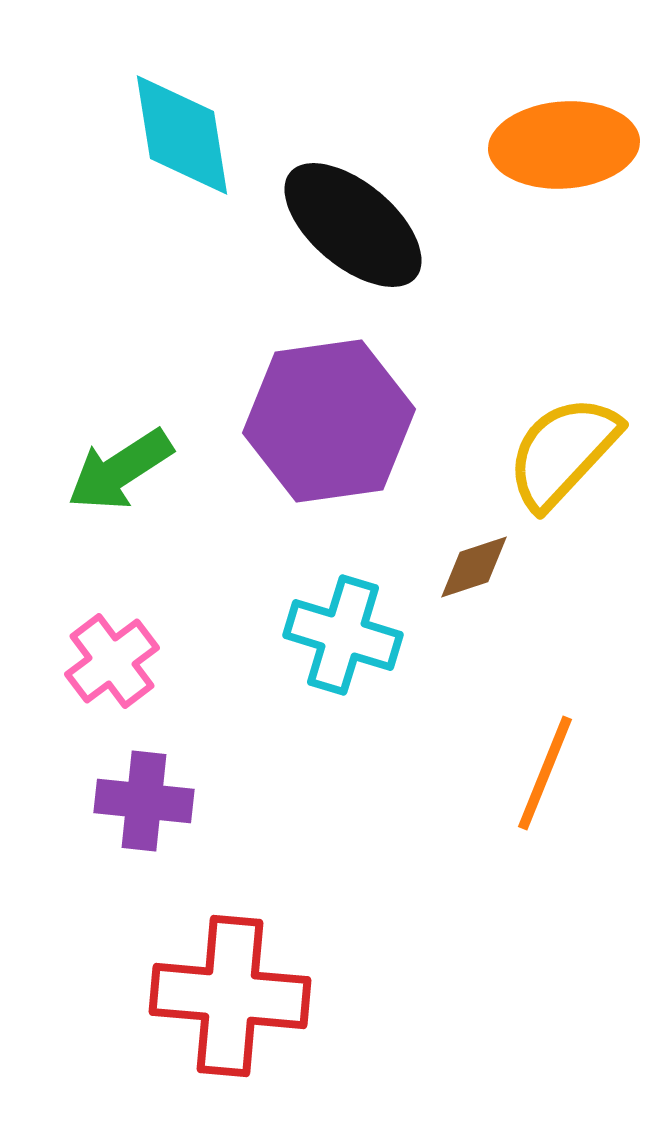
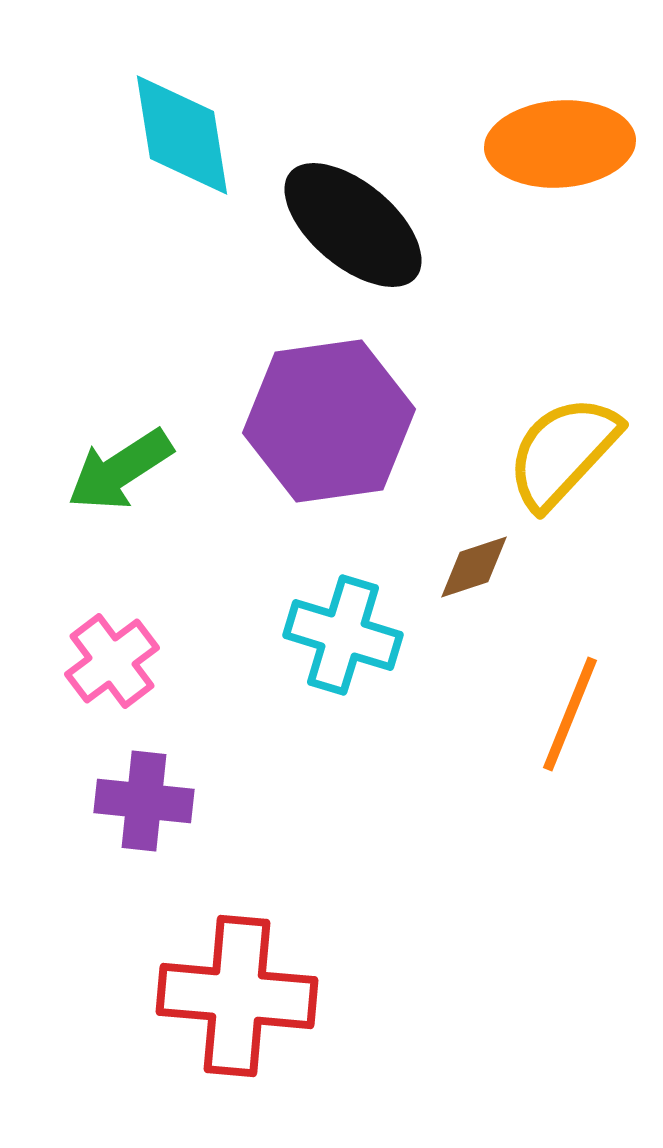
orange ellipse: moved 4 px left, 1 px up
orange line: moved 25 px right, 59 px up
red cross: moved 7 px right
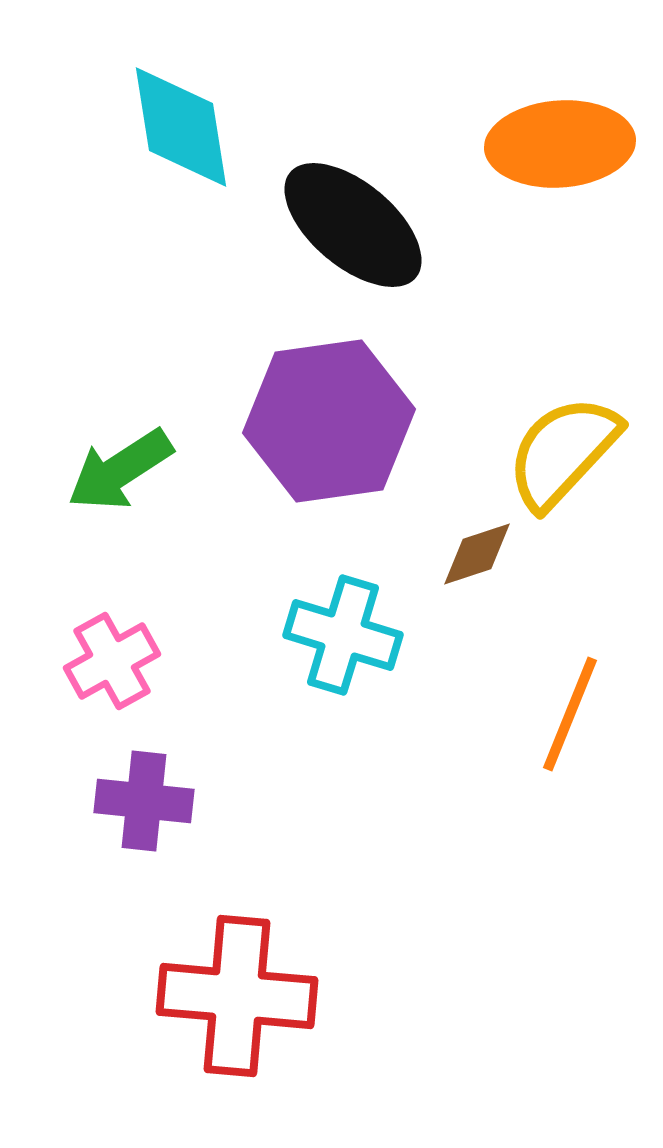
cyan diamond: moved 1 px left, 8 px up
brown diamond: moved 3 px right, 13 px up
pink cross: rotated 8 degrees clockwise
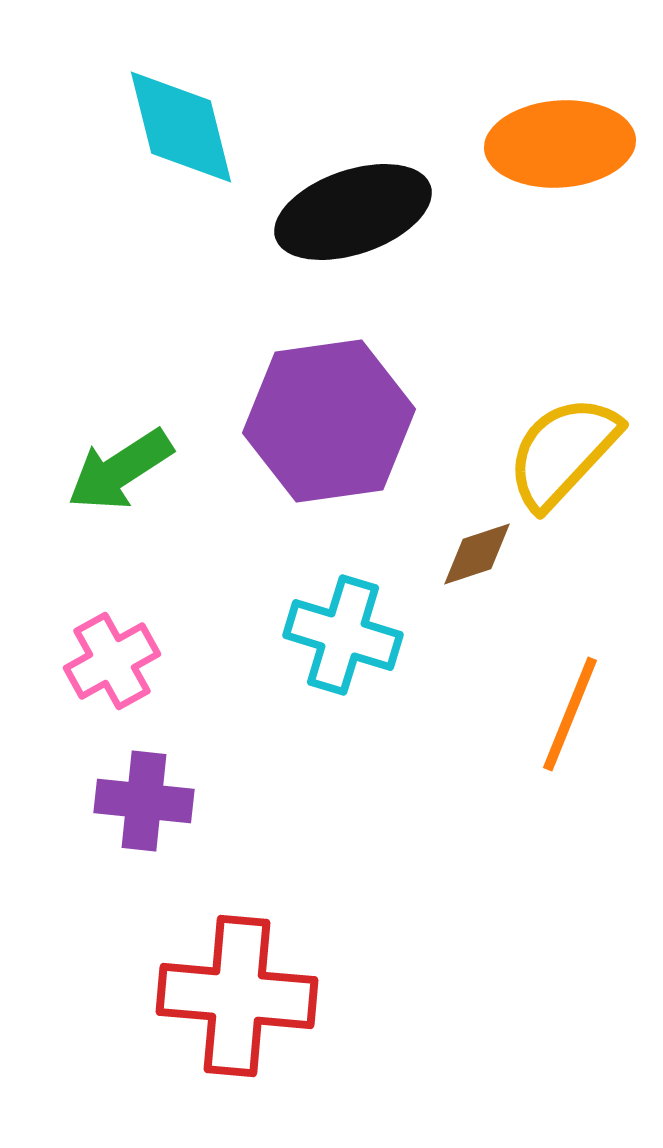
cyan diamond: rotated 5 degrees counterclockwise
black ellipse: moved 13 px up; rotated 59 degrees counterclockwise
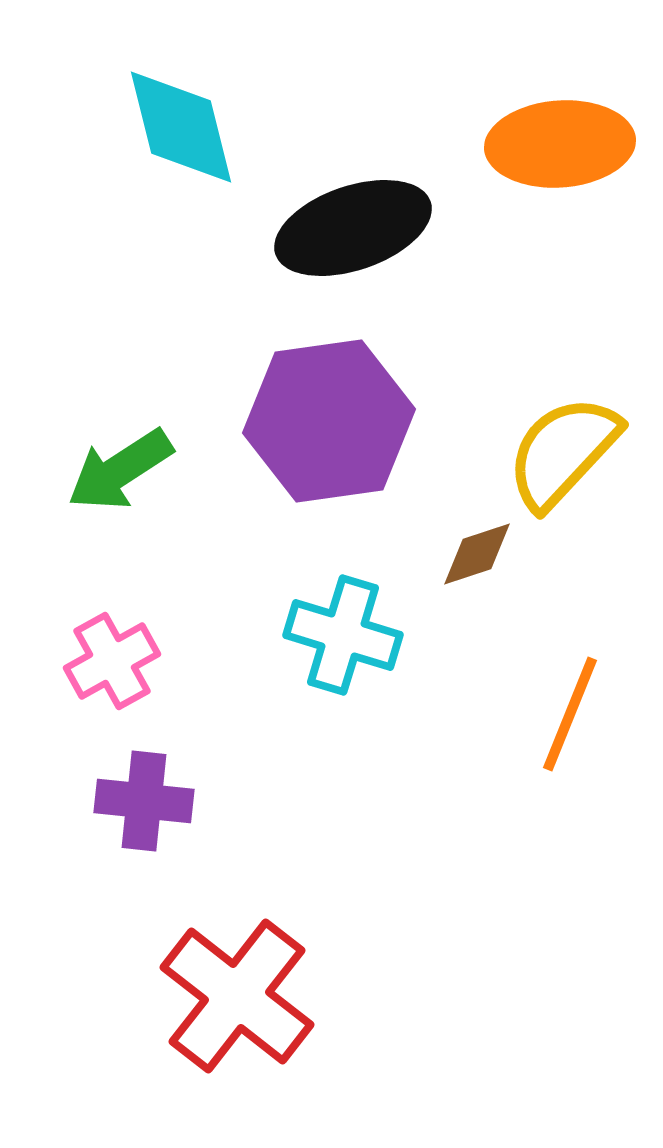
black ellipse: moved 16 px down
red cross: rotated 33 degrees clockwise
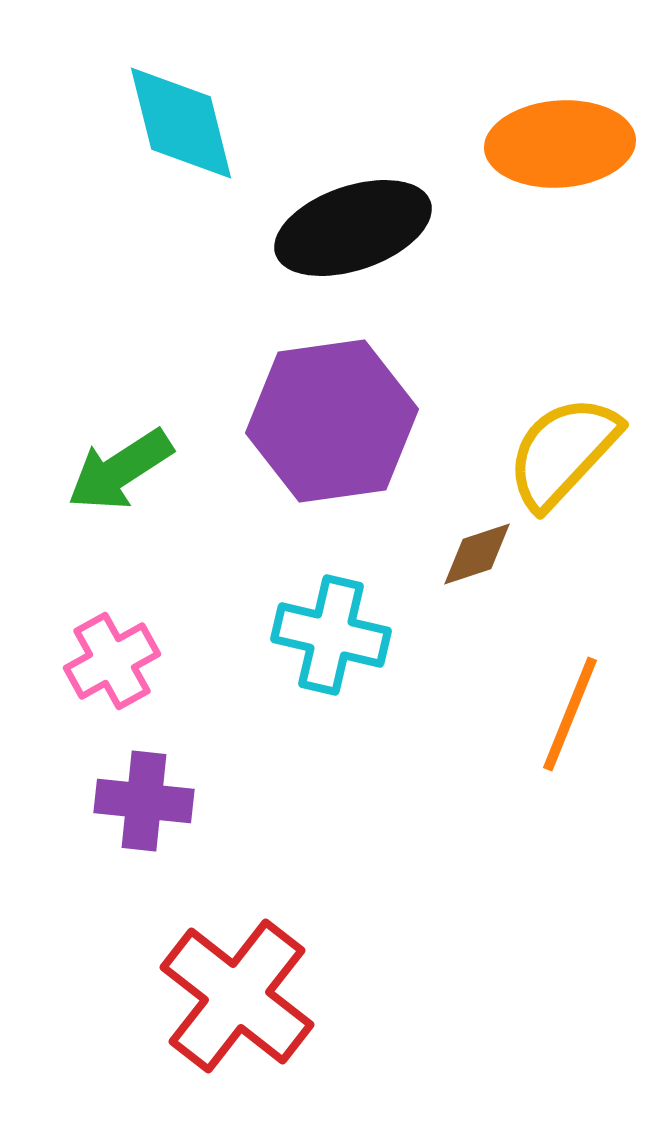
cyan diamond: moved 4 px up
purple hexagon: moved 3 px right
cyan cross: moved 12 px left; rotated 4 degrees counterclockwise
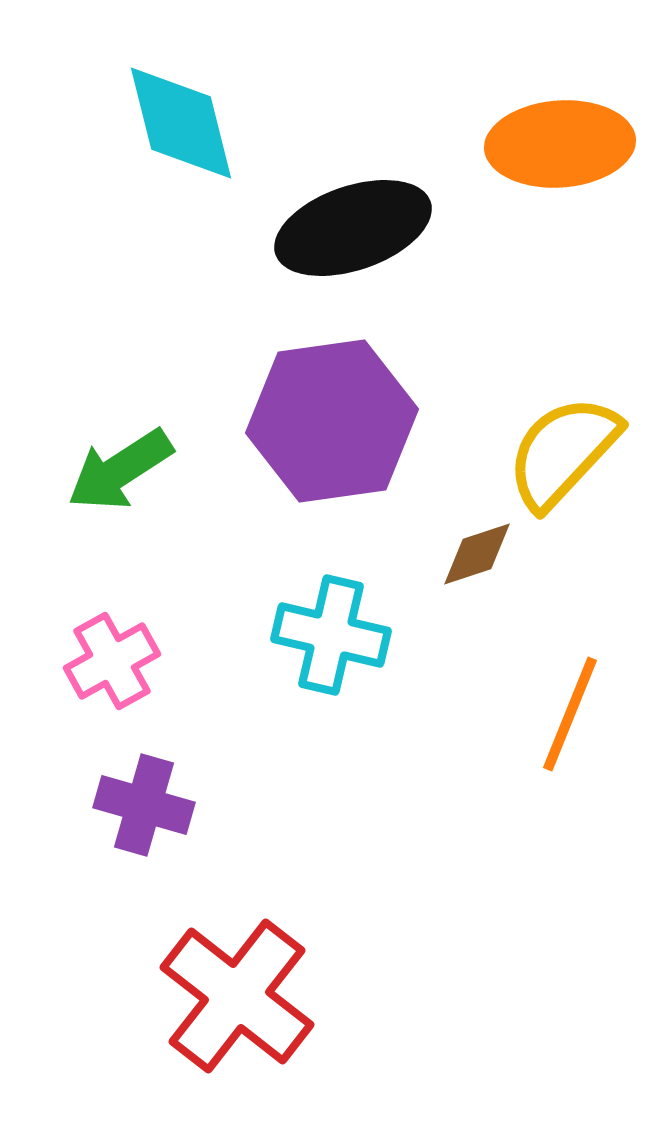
purple cross: moved 4 px down; rotated 10 degrees clockwise
